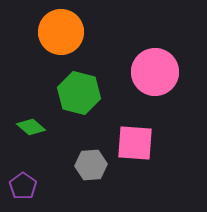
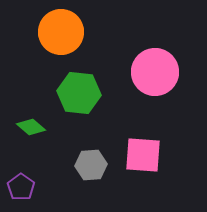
green hexagon: rotated 9 degrees counterclockwise
pink square: moved 8 px right, 12 px down
purple pentagon: moved 2 px left, 1 px down
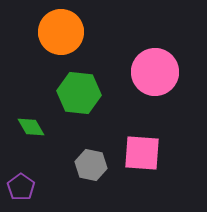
green diamond: rotated 20 degrees clockwise
pink square: moved 1 px left, 2 px up
gray hexagon: rotated 16 degrees clockwise
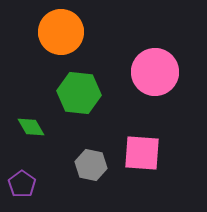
purple pentagon: moved 1 px right, 3 px up
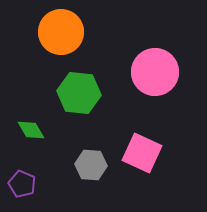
green diamond: moved 3 px down
pink square: rotated 21 degrees clockwise
gray hexagon: rotated 8 degrees counterclockwise
purple pentagon: rotated 12 degrees counterclockwise
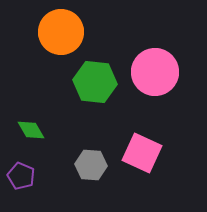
green hexagon: moved 16 px right, 11 px up
purple pentagon: moved 1 px left, 8 px up
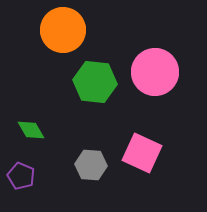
orange circle: moved 2 px right, 2 px up
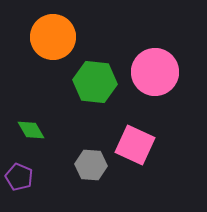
orange circle: moved 10 px left, 7 px down
pink square: moved 7 px left, 8 px up
purple pentagon: moved 2 px left, 1 px down
